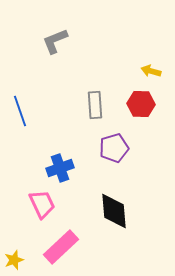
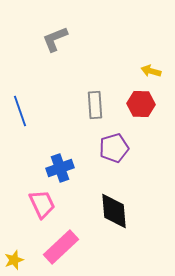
gray L-shape: moved 2 px up
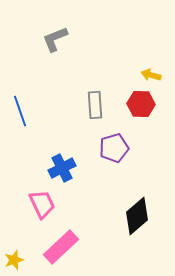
yellow arrow: moved 4 px down
blue cross: moved 2 px right; rotated 8 degrees counterclockwise
black diamond: moved 23 px right, 5 px down; rotated 54 degrees clockwise
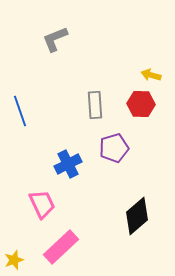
blue cross: moved 6 px right, 4 px up
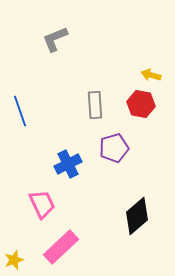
red hexagon: rotated 8 degrees clockwise
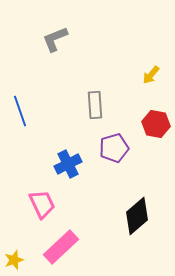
yellow arrow: rotated 66 degrees counterclockwise
red hexagon: moved 15 px right, 20 px down
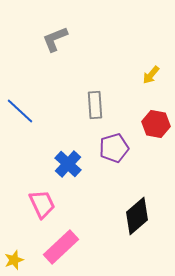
blue line: rotated 28 degrees counterclockwise
blue cross: rotated 20 degrees counterclockwise
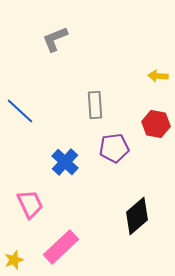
yellow arrow: moved 7 px right, 1 px down; rotated 54 degrees clockwise
purple pentagon: rotated 8 degrees clockwise
blue cross: moved 3 px left, 2 px up
pink trapezoid: moved 12 px left
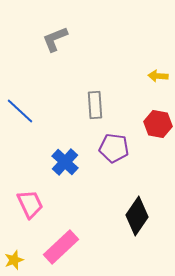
red hexagon: moved 2 px right
purple pentagon: rotated 16 degrees clockwise
black diamond: rotated 15 degrees counterclockwise
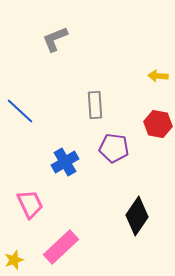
blue cross: rotated 16 degrees clockwise
